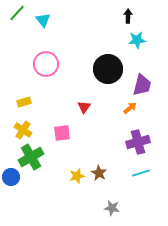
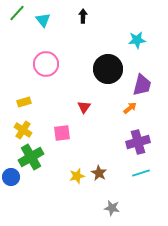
black arrow: moved 45 px left
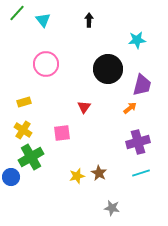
black arrow: moved 6 px right, 4 px down
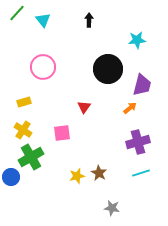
pink circle: moved 3 px left, 3 px down
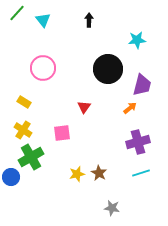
pink circle: moved 1 px down
yellow rectangle: rotated 48 degrees clockwise
yellow star: moved 2 px up
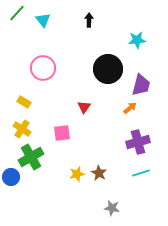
purple trapezoid: moved 1 px left
yellow cross: moved 1 px left, 1 px up
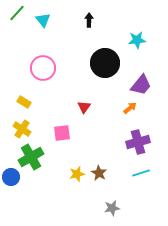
black circle: moved 3 px left, 6 px up
purple trapezoid: rotated 25 degrees clockwise
gray star: rotated 21 degrees counterclockwise
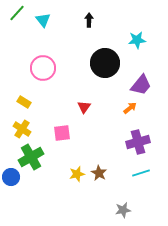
gray star: moved 11 px right, 2 px down
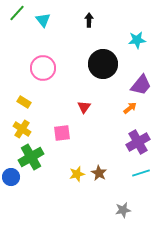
black circle: moved 2 px left, 1 px down
purple cross: rotated 15 degrees counterclockwise
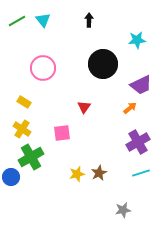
green line: moved 8 px down; rotated 18 degrees clockwise
purple trapezoid: rotated 25 degrees clockwise
brown star: rotated 14 degrees clockwise
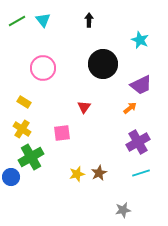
cyan star: moved 3 px right; rotated 30 degrees clockwise
